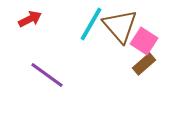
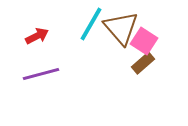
red arrow: moved 7 px right, 17 px down
brown triangle: moved 1 px right, 2 px down
brown rectangle: moved 1 px left, 1 px up
purple line: moved 6 px left, 1 px up; rotated 51 degrees counterclockwise
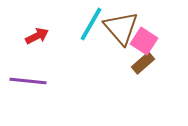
purple line: moved 13 px left, 7 px down; rotated 21 degrees clockwise
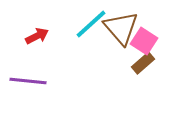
cyan line: rotated 18 degrees clockwise
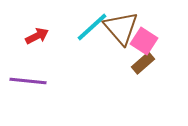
cyan line: moved 1 px right, 3 px down
